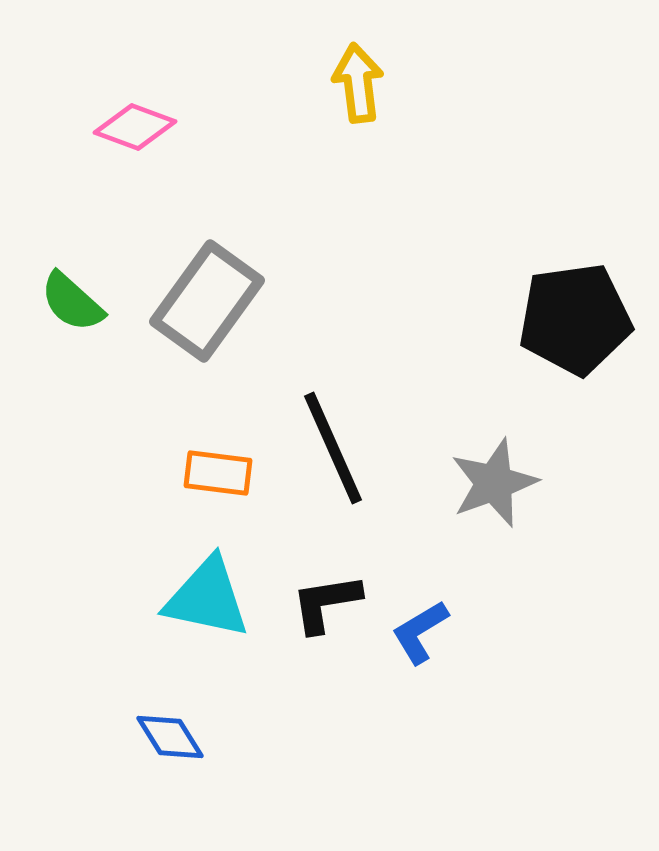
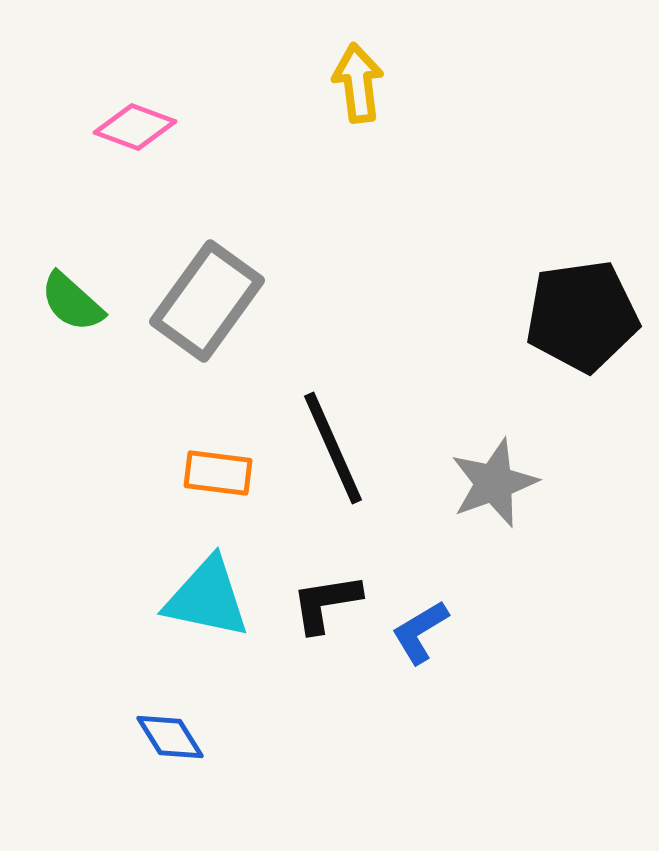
black pentagon: moved 7 px right, 3 px up
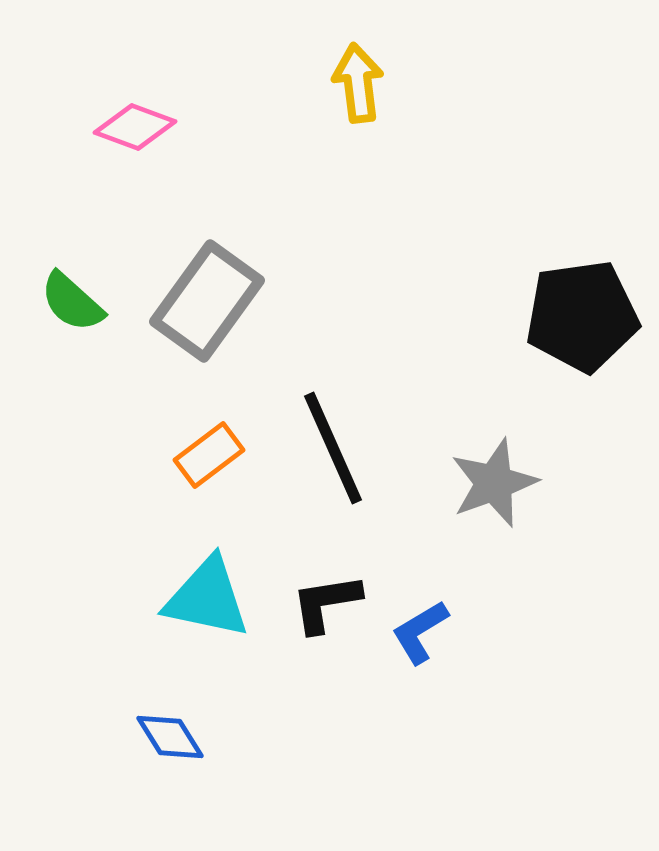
orange rectangle: moved 9 px left, 18 px up; rotated 44 degrees counterclockwise
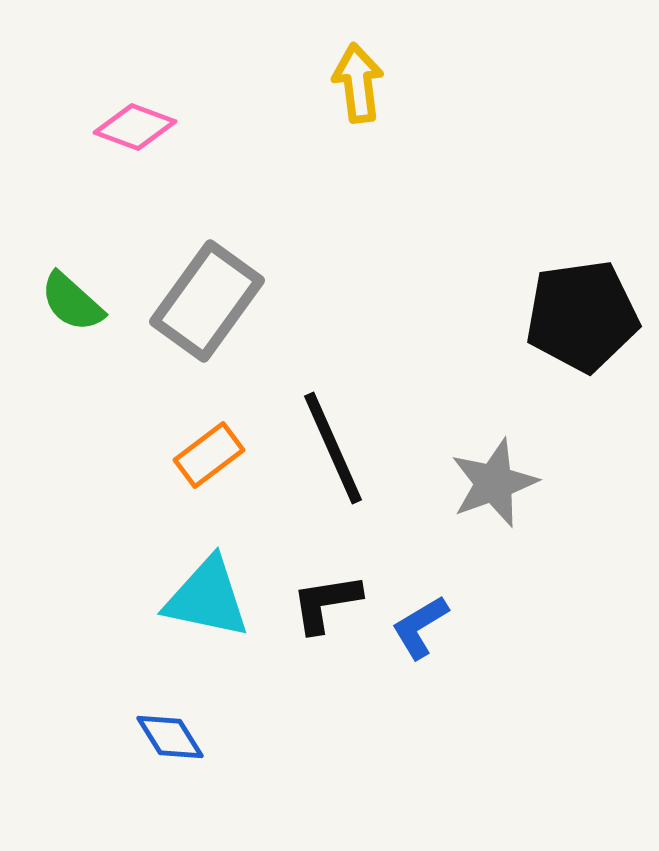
blue L-shape: moved 5 px up
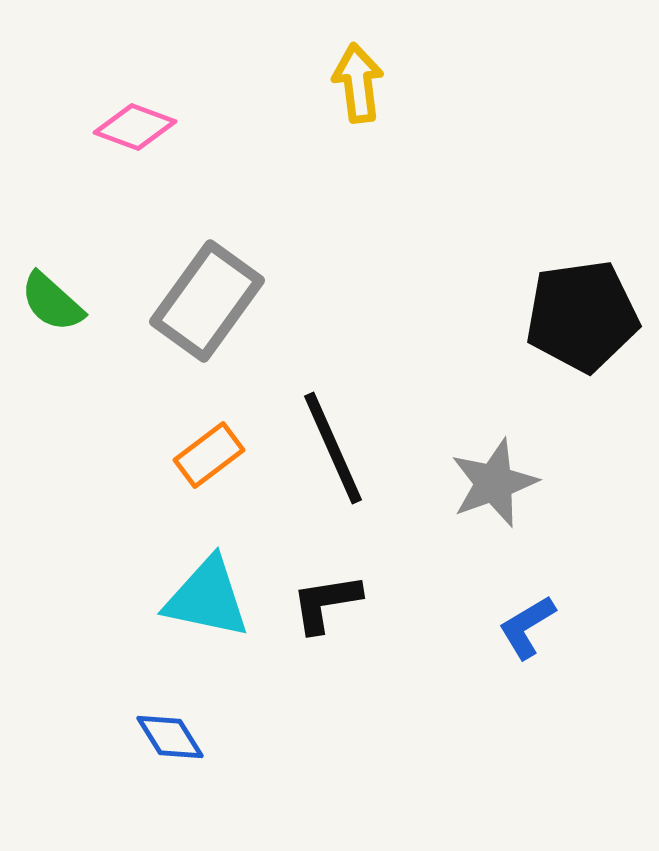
green semicircle: moved 20 px left
blue L-shape: moved 107 px right
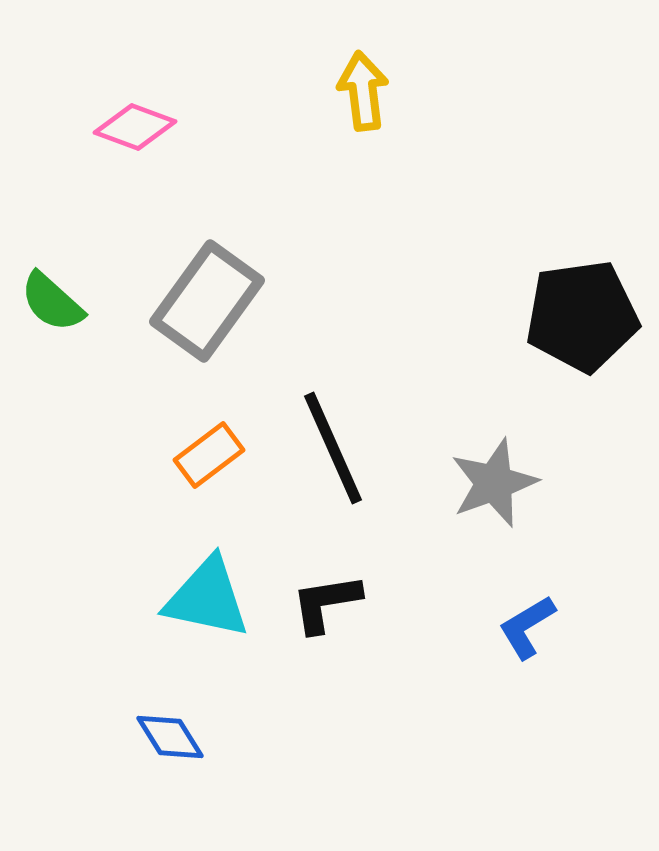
yellow arrow: moved 5 px right, 8 px down
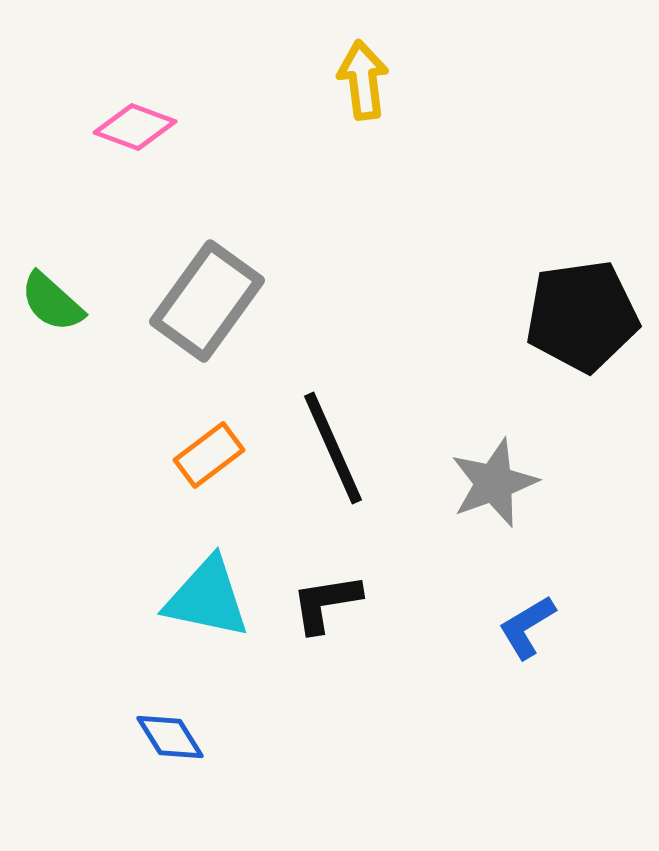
yellow arrow: moved 11 px up
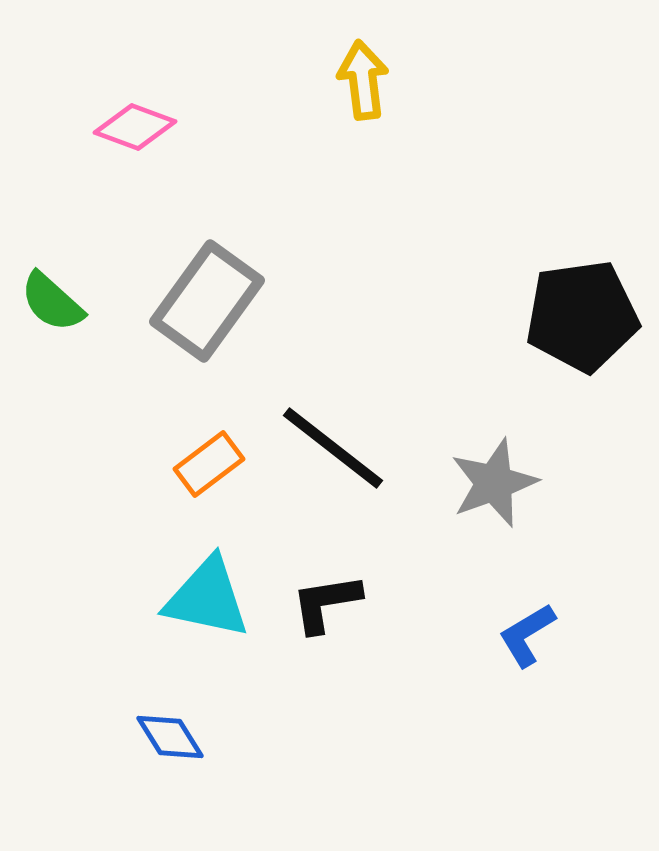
black line: rotated 28 degrees counterclockwise
orange rectangle: moved 9 px down
blue L-shape: moved 8 px down
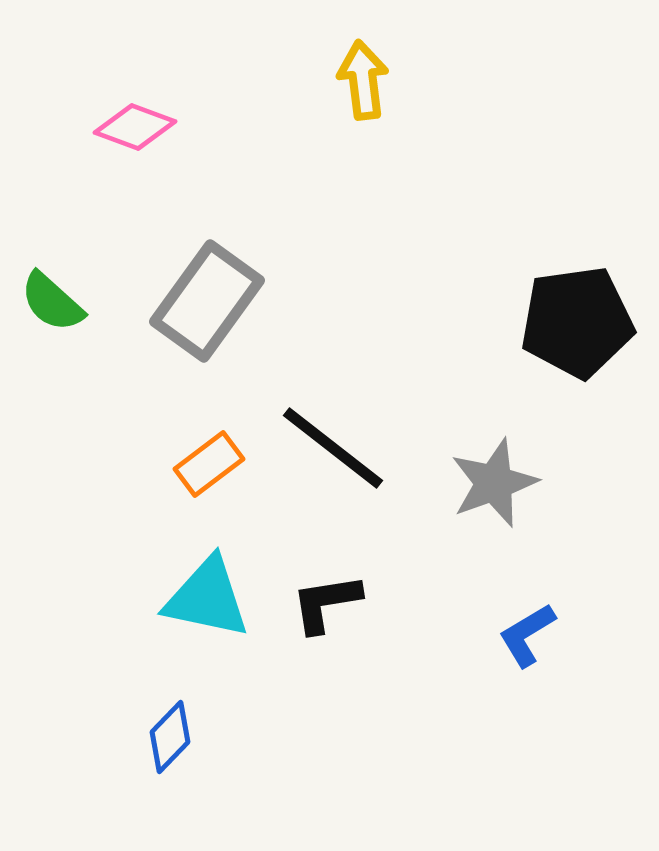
black pentagon: moved 5 px left, 6 px down
blue diamond: rotated 76 degrees clockwise
